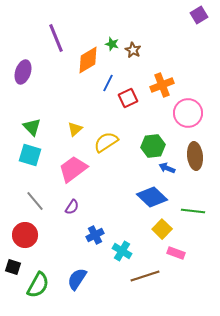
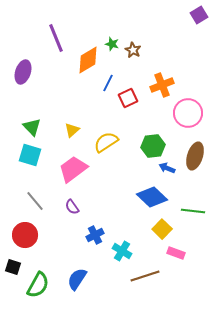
yellow triangle: moved 3 px left, 1 px down
brown ellipse: rotated 24 degrees clockwise
purple semicircle: rotated 112 degrees clockwise
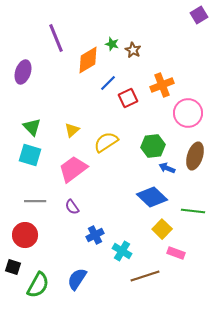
blue line: rotated 18 degrees clockwise
gray line: rotated 50 degrees counterclockwise
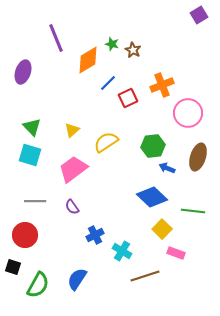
brown ellipse: moved 3 px right, 1 px down
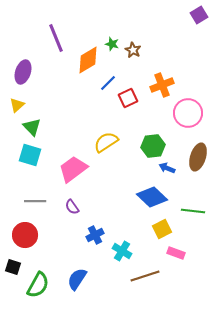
yellow triangle: moved 55 px left, 25 px up
yellow square: rotated 18 degrees clockwise
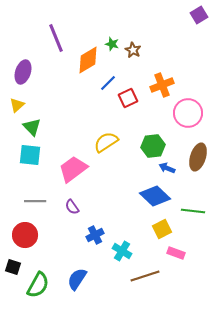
cyan square: rotated 10 degrees counterclockwise
blue diamond: moved 3 px right, 1 px up
